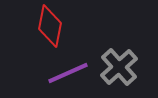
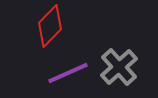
red diamond: rotated 33 degrees clockwise
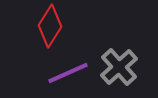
red diamond: rotated 12 degrees counterclockwise
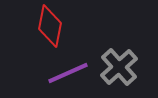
red diamond: rotated 21 degrees counterclockwise
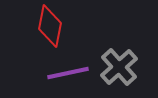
purple line: rotated 12 degrees clockwise
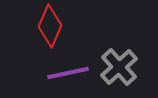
red diamond: rotated 12 degrees clockwise
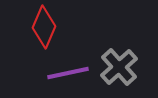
red diamond: moved 6 px left, 1 px down
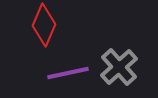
red diamond: moved 2 px up
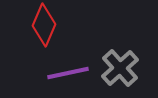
gray cross: moved 1 px right, 1 px down
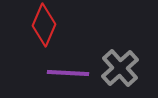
purple line: rotated 15 degrees clockwise
